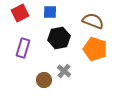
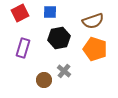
brown semicircle: rotated 140 degrees clockwise
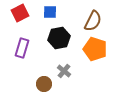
brown semicircle: rotated 45 degrees counterclockwise
purple rectangle: moved 1 px left
brown circle: moved 4 px down
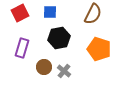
brown semicircle: moved 7 px up
orange pentagon: moved 4 px right
brown circle: moved 17 px up
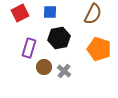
purple rectangle: moved 7 px right
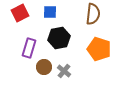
brown semicircle: rotated 20 degrees counterclockwise
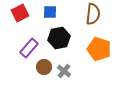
purple rectangle: rotated 24 degrees clockwise
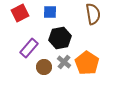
brown semicircle: rotated 15 degrees counterclockwise
black hexagon: moved 1 px right
orange pentagon: moved 12 px left, 14 px down; rotated 15 degrees clockwise
gray cross: moved 9 px up
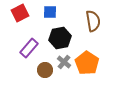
brown semicircle: moved 7 px down
brown circle: moved 1 px right, 3 px down
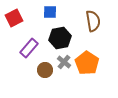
red square: moved 6 px left, 5 px down
